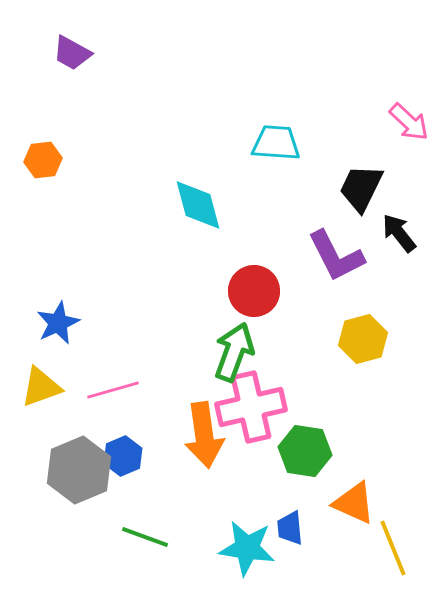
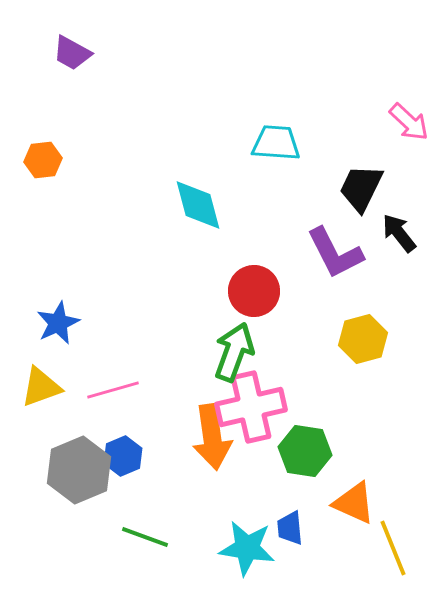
purple L-shape: moved 1 px left, 3 px up
orange arrow: moved 8 px right, 2 px down
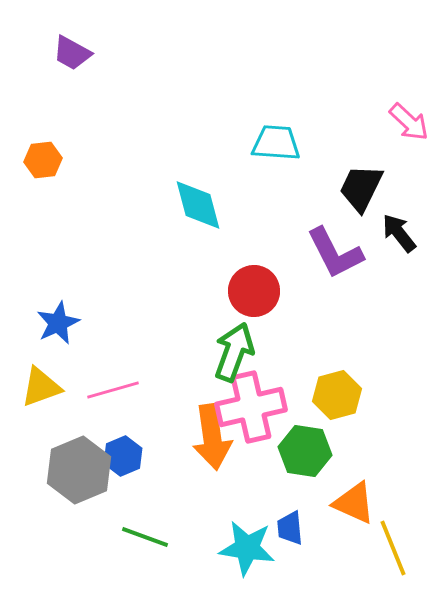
yellow hexagon: moved 26 px left, 56 px down
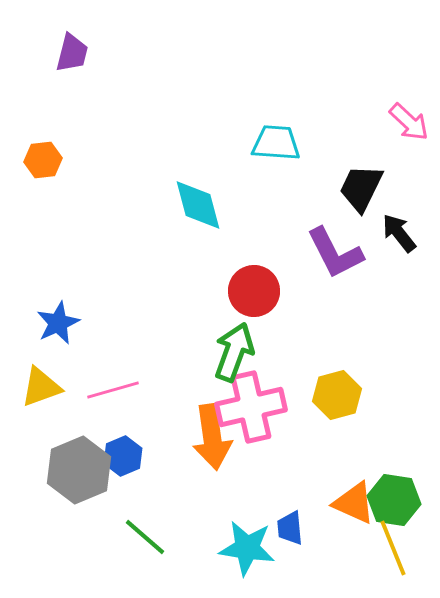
purple trapezoid: rotated 105 degrees counterclockwise
green hexagon: moved 89 px right, 49 px down
green line: rotated 21 degrees clockwise
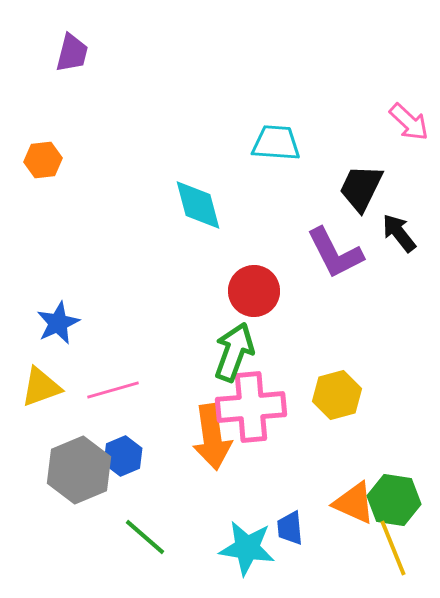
pink cross: rotated 8 degrees clockwise
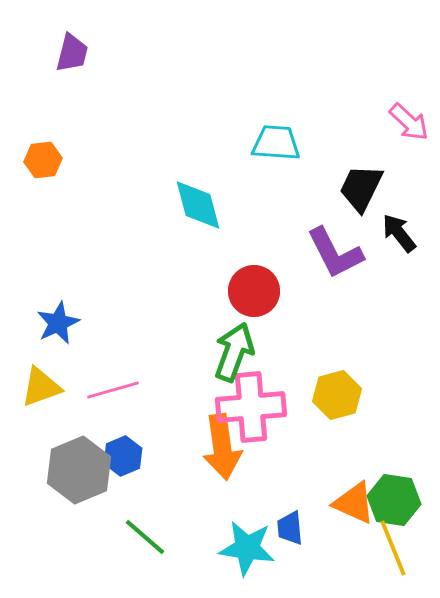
orange arrow: moved 10 px right, 10 px down
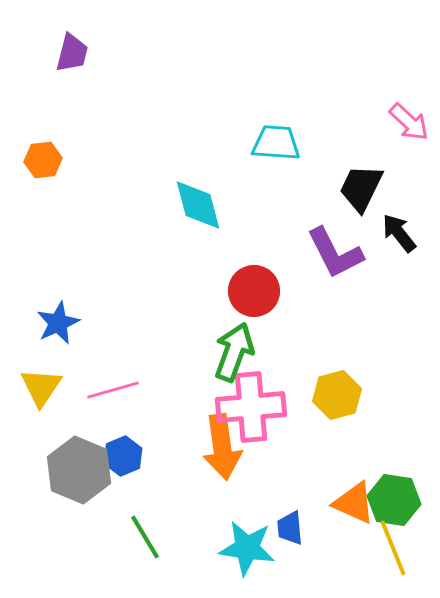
yellow triangle: rotated 36 degrees counterclockwise
gray hexagon: rotated 14 degrees counterclockwise
green line: rotated 18 degrees clockwise
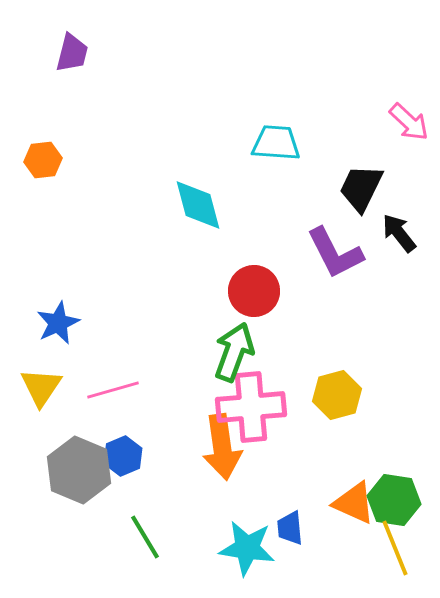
yellow line: moved 2 px right
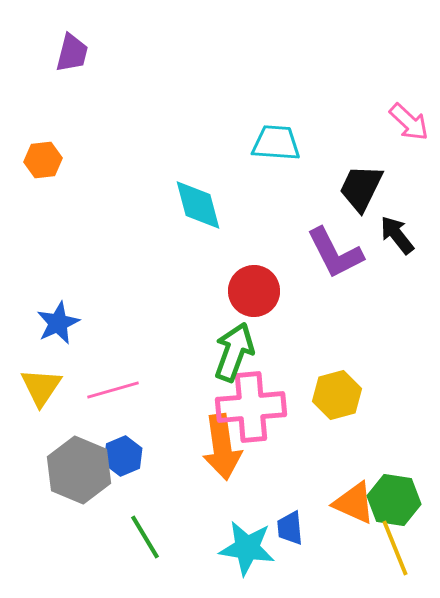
black arrow: moved 2 px left, 2 px down
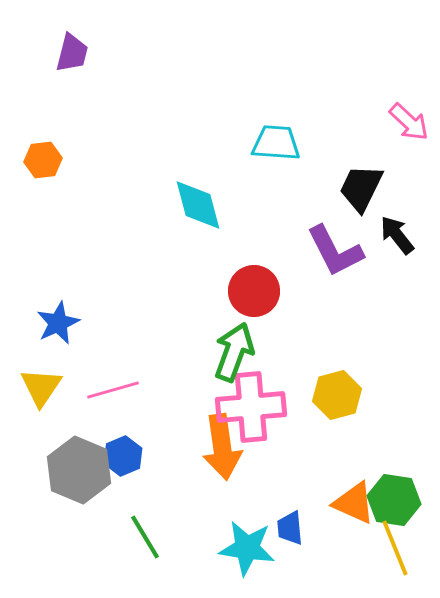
purple L-shape: moved 2 px up
